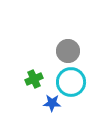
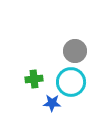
gray circle: moved 7 px right
green cross: rotated 18 degrees clockwise
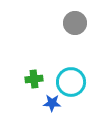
gray circle: moved 28 px up
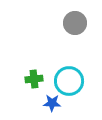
cyan circle: moved 2 px left, 1 px up
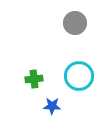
cyan circle: moved 10 px right, 5 px up
blue star: moved 3 px down
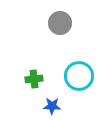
gray circle: moved 15 px left
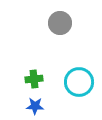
cyan circle: moved 6 px down
blue star: moved 17 px left
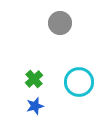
green cross: rotated 36 degrees counterclockwise
blue star: rotated 18 degrees counterclockwise
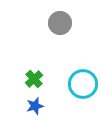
cyan circle: moved 4 px right, 2 px down
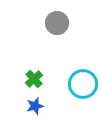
gray circle: moved 3 px left
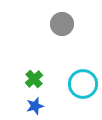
gray circle: moved 5 px right, 1 px down
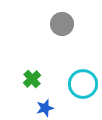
green cross: moved 2 px left
blue star: moved 10 px right, 2 px down
